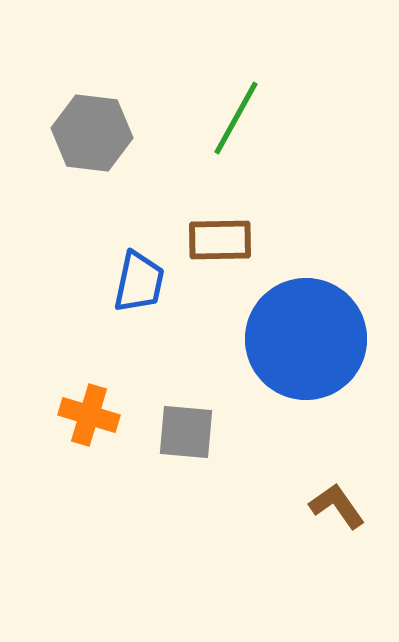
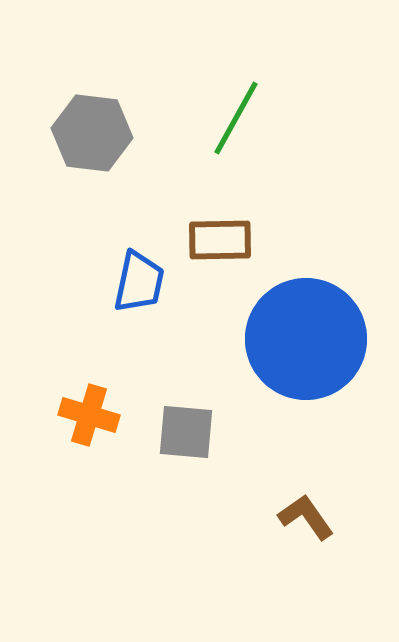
brown L-shape: moved 31 px left, 11 px down
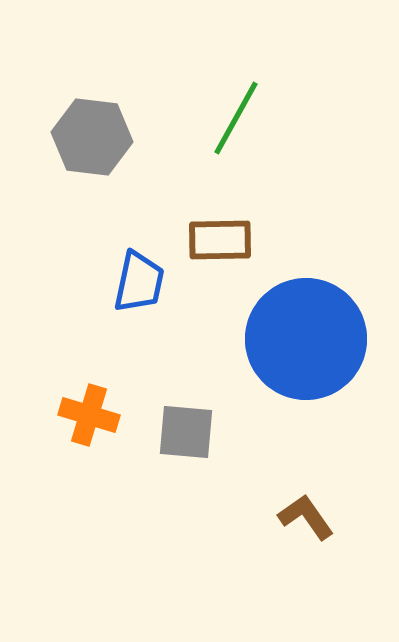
gray hexagon: moved 4 px down
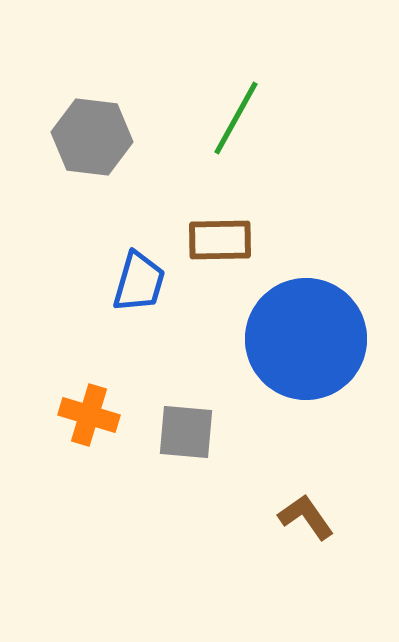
blue trapezoid: rotated 4 degrees clockwise
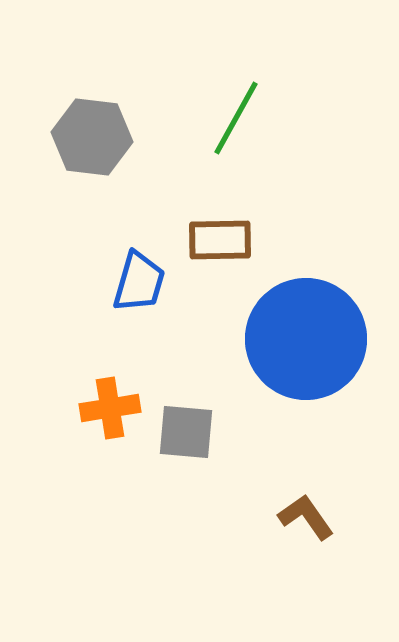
orange cross: moved 21 px right, 7 px up; rotated 26 degrees counterclockwise
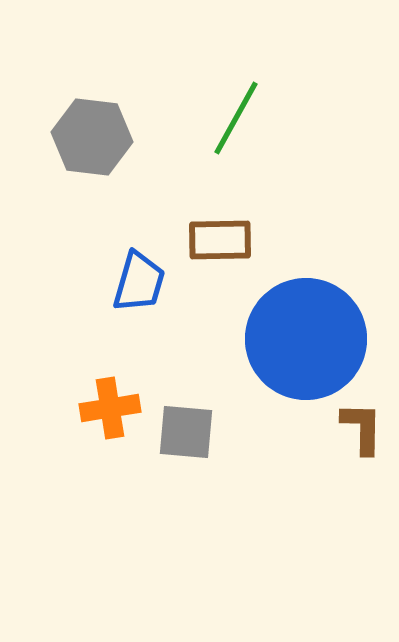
brown L-shape: moved 56 px right, 89 px up; rotated 36 degrees clockwise
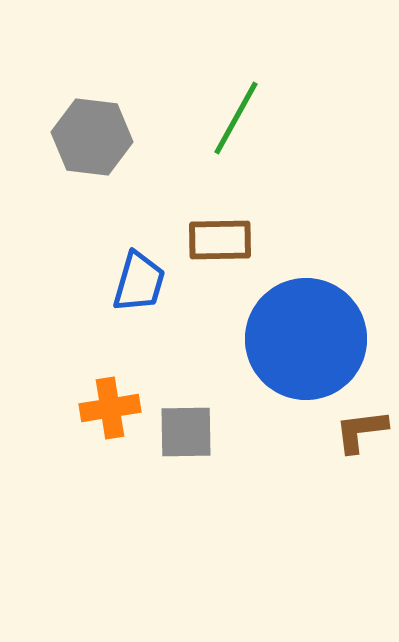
brown L-shape: moved 1 px left, 3 px down; rotated 98 degrees counterclockwise
gray square: rotated 6 degrees counterclockwise
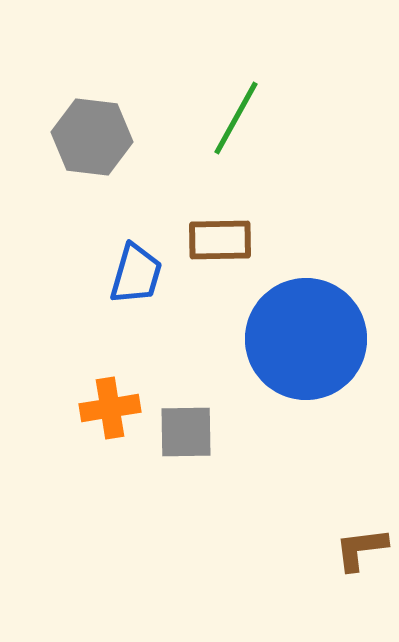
blue trapezoid: moved 3 px left, 8 px up
brown L-shape: moved 118 px down
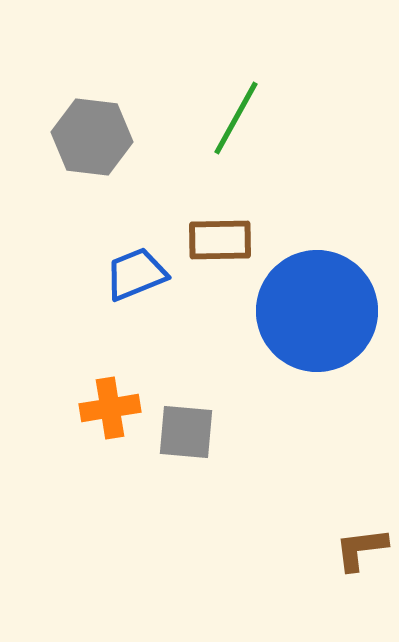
blue trapezoid: rotated 128 degrees counterclockwise
blue circle: moved 11 px right, 28 px up
gray square: rotated 6 degrees clockwise
